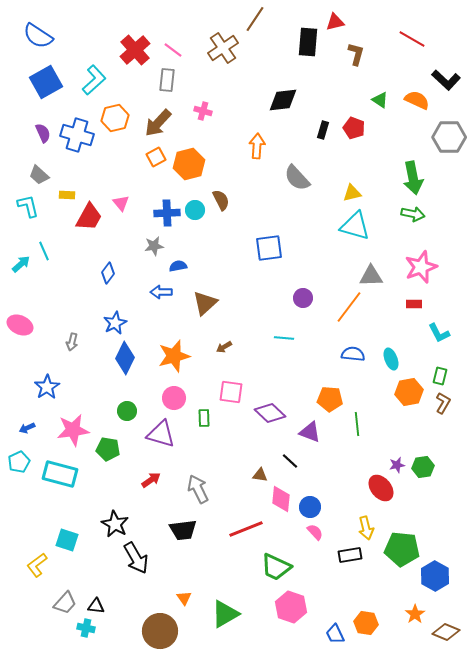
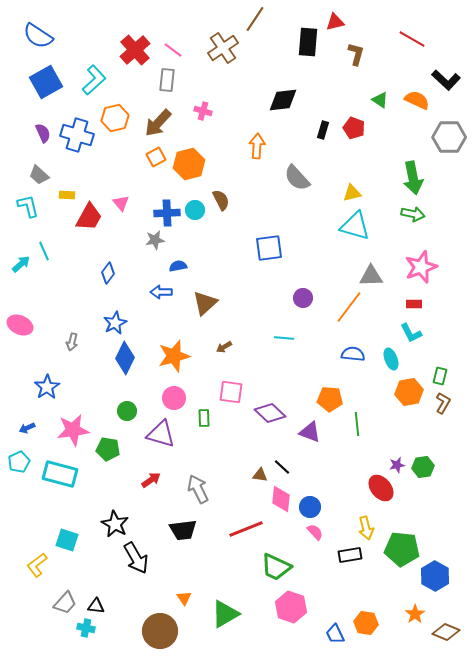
gray star at (154, 246): moved 1 px right, 6 px up
cyan L-shape at (439, 333): moved 28 px left
black line at (290, 461): moved 8 px left, 6 px down
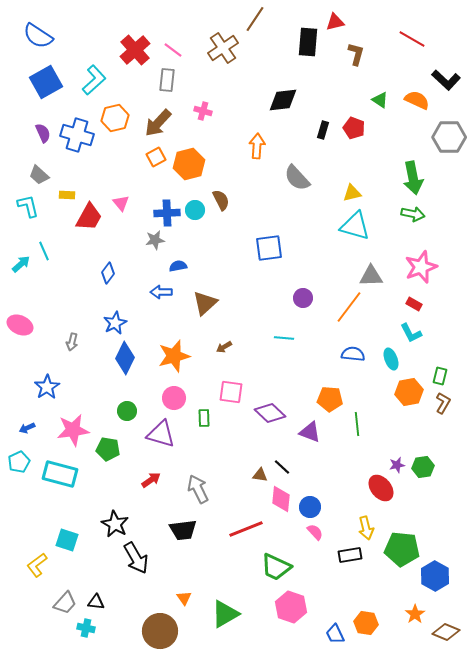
red rectangle at (414, 304): rotated 28 degrees clockwise
black triangle at (96, 606): moved 4 px up
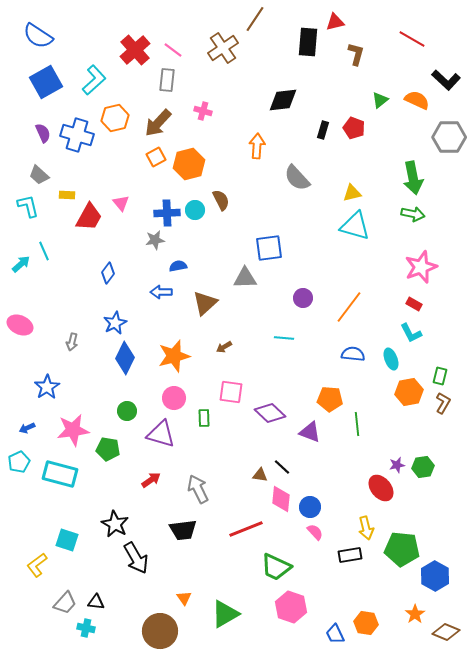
green triangle at (380, 100): rotated 48 degrees clockwise
gray triangle at (371, 276): moved 126 px left, 2 px down
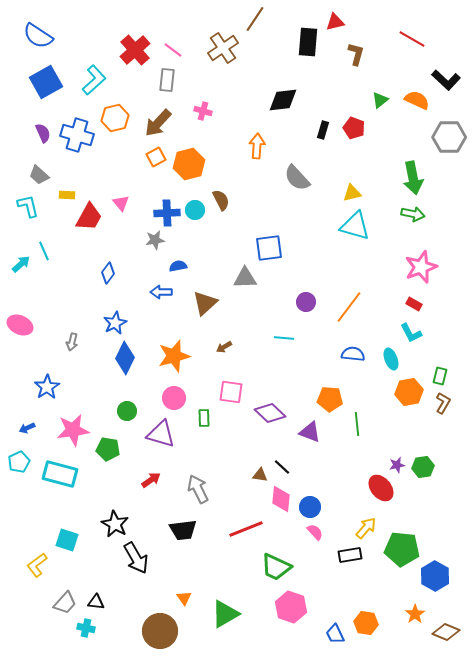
purple circle at (303, 298): moved 3 px right, 4 px down
yellow arrow at (366, 528): rotated 125 degrees counterclockwise
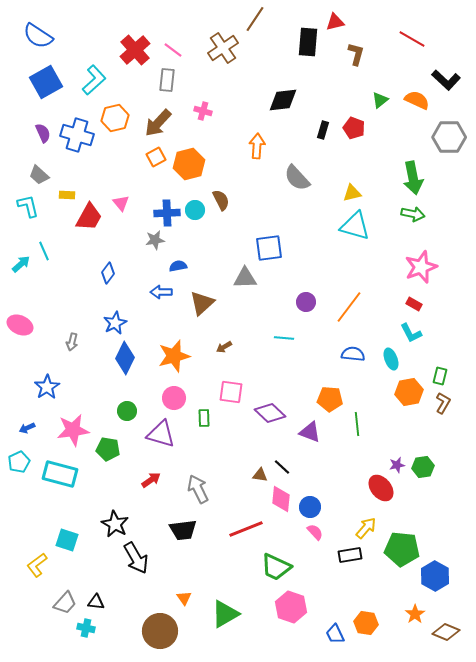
brown triangle at (205, 303): moved 3 px left
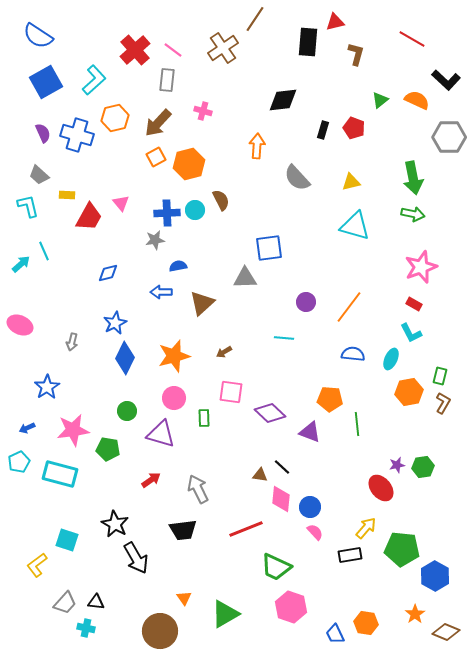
yellow triangle at (352, 193): moved 1 px left, 11 px up
blue diamond at (108, 273): rotated 40 degrees clockwise
brown arrow at (224, 347): moved 5 px down
cyan ellipse at (391, 359): rotated 45 degrees clockwise
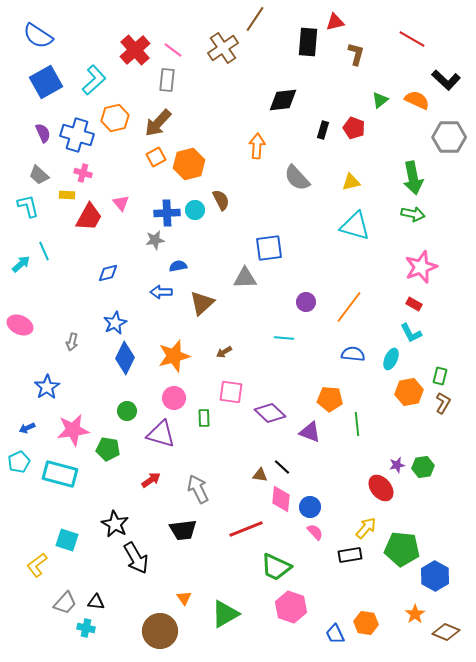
pink cross at (203, 111): moved 120 px left, 62 px down
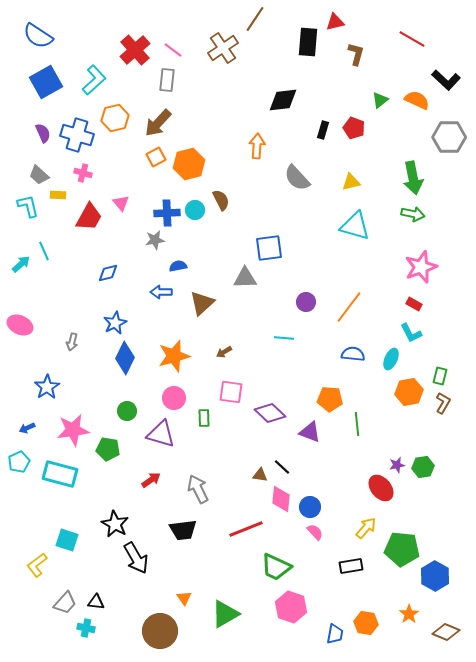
yellow rectangle at (67, 195): moved 9 px left
black rectangle at (350, 555): moved 1 px right, 11 px down
orange star at (415, 614): moved 6 px left
blue trapezoid at (335, 634): rotated 145 degrees counterclockwise
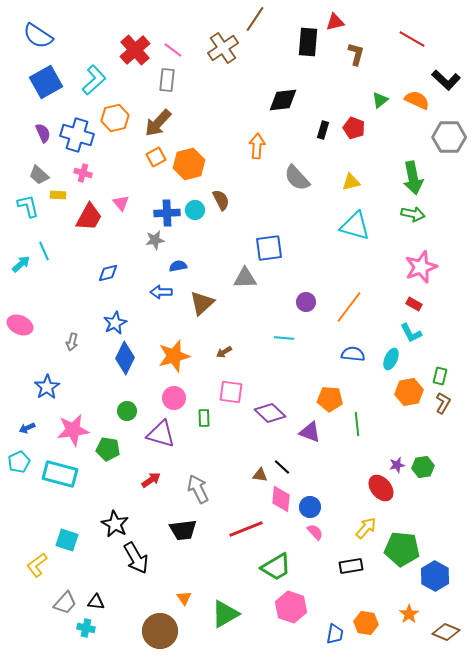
green trapezoid at (276, 567): rotated 56 degrees counterclockwise
